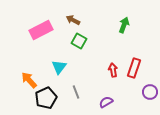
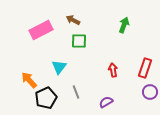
green square: rotated 28 degrees counterclockwise
red rectangle: moved 11 px right
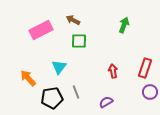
red arrow: moved 1 px down
orange arrow: moved 1 px left, 2 px up
black pentagon: moved 6 px right; rotated 15 degrees clockwise
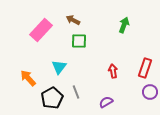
pink rectangle: rotated 20 degrees counterclockwise
black pentagon: rotated 20 degrees counterclockwise
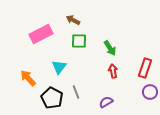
green arrow: moved 14 px left, 23 px down; rotated 126 degrees clockwise
pink rectangle: moved 4 px down; rotated 20 degrees clockwise
black pentagon: rotated 15 degrees counterclockwise
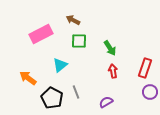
cyan triangle: moved 1 px right, 2 px up; rotated 14 degrees clockwise
orange arrow: rotated 12 degrees counterclockwise
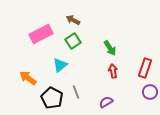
green square: moved 6 px left; rotated 35 degrees counterclockwise
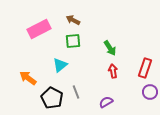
pink rectangle: moved 2 px left, 5 px up
green square: rotated 28 degrees clockwise
